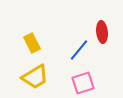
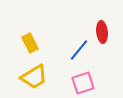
yellow rectangle: moved 2 px left
yellow trapezoid: moved 1 px left
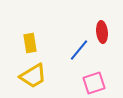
yellow rectangle: rotated 18 degrees clockwise
yellow trapezoid: moved 1 px left, 1 px up
pink square: moved 11 px right
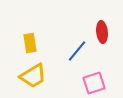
blue line: moved 2 px left, 1 px down
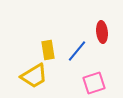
yellow rectangle: moved 18 px right, 7 px down
yellow trapezoid: moved 1 px right
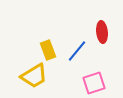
yellow rectangle: rotated 12 degrees counterclockwise
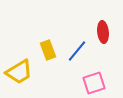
red ellipse: moved 1 px right
yellow trapezoid: moved 15 px left, 4 px up
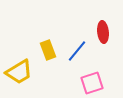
pink square: moved 2 px left
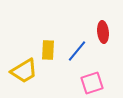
yellow rectangle: rotated 24 degrees clockwise
yellow trapezoid: moved 5 px right, 1 px up
